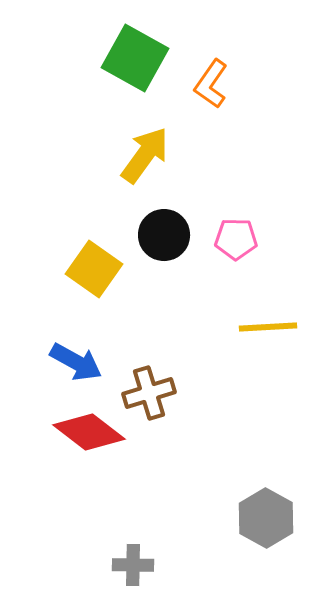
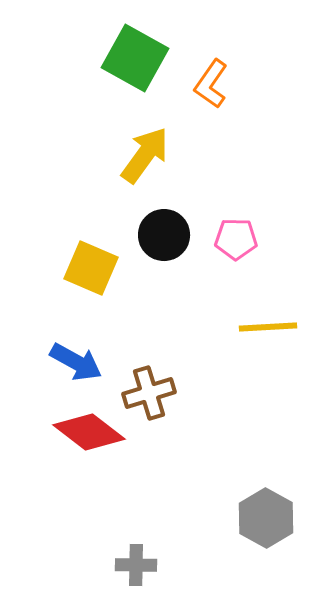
yellow square: moved 3 px left, 1 px up; rotated 12 degrees counterclockwise
gray cross: moved 3 px right
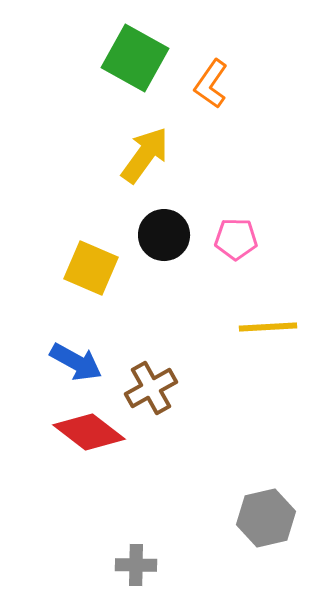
brown cross: moved 2 px right, 5 px up; rotated 12 degrees counterclockwise
gray hexagon: rotated 18 degrees clockwise
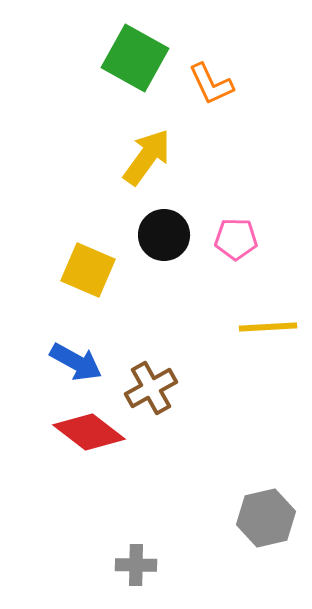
orange L-shape: rotated 60 degrees counterclockwise
yellow arrow: moved 2 px right, 2 px down
yellow square: moved 3 px left, 2 px down
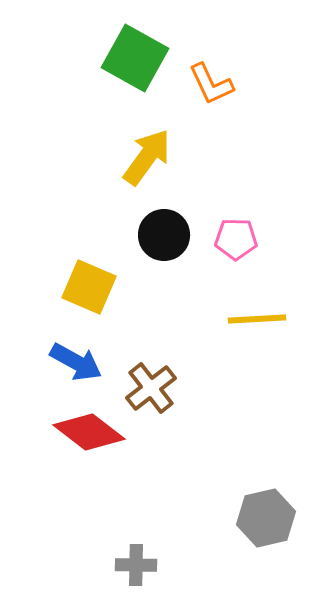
yellow square: moved 1 px right, 17 px down
yellow line: moved 11 px left, 8 px up
brown cross: rotated 9 degrees counterclockwise
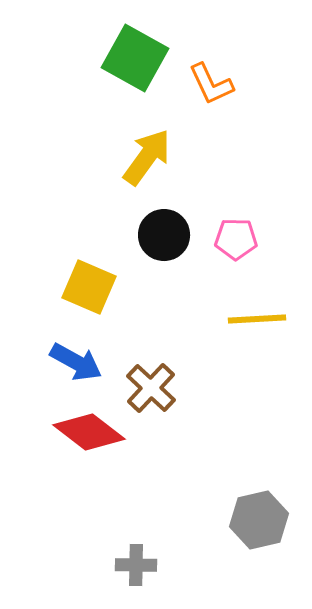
brown cross: rotated 9 degrees counterclockwise
gray hexagon: moved 7 px left, 2 px down
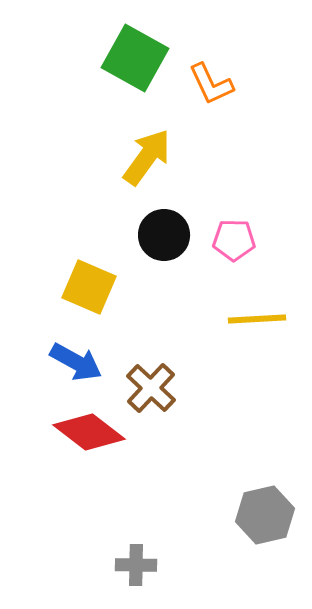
pink pentagon: moved 2 px left, 1 px down
gray hexagon: moved 6 px right, 5 px up
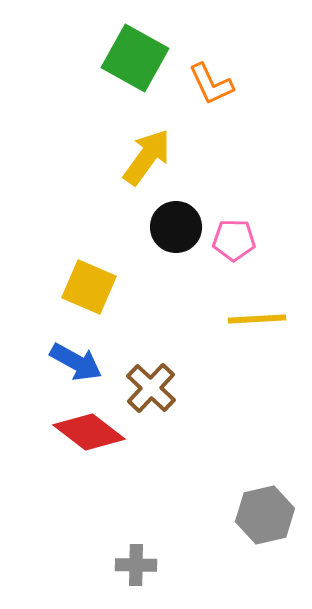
black circle: moved 12 px right, 8 px up
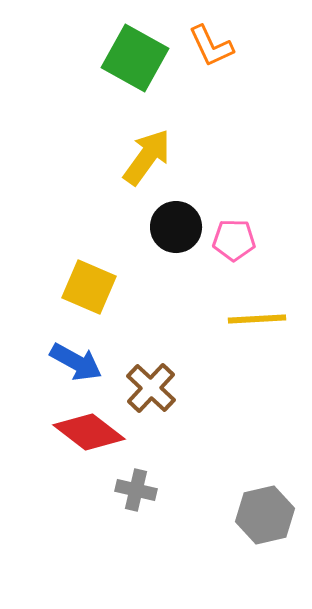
orange L-shape: moved 38 px up
gray cross: moved 75 px up; rotated 12 degrees clockwise
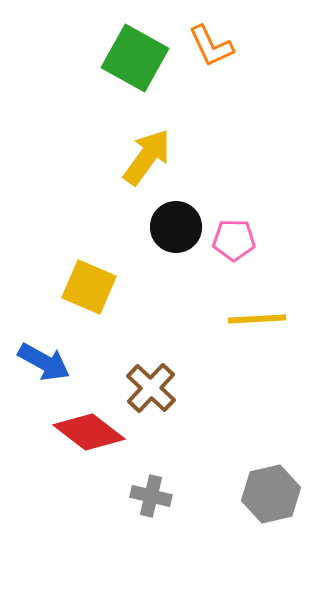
blue arrow: moved 32 px left
gray cross: moved 15 px right, 6 px down
gray hexagon: moved 6 px right, 21 px up
